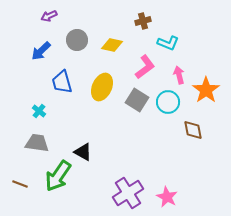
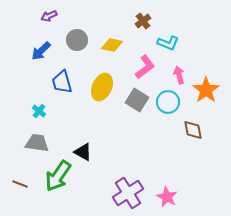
brown cross: rotated 21 degrees counterclockwise
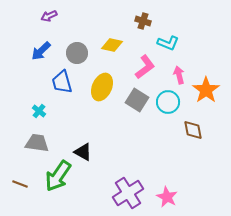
brown cross: rotated 35 degrees counterclockwise
gray circle: moved 13 px down
